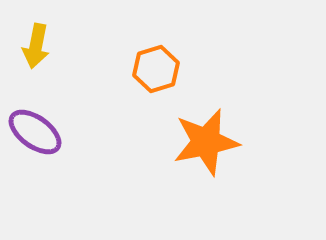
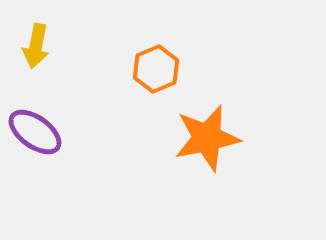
orange hexagon: rotated 6 degrees counterclockwise
orange star: moved 1 px right, 4 px up
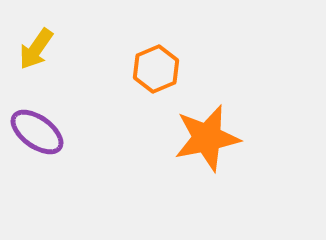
yellow arrow: moved 3 px down; rotated 24 degrees clockwise
purple ellipse: moved 2 px right
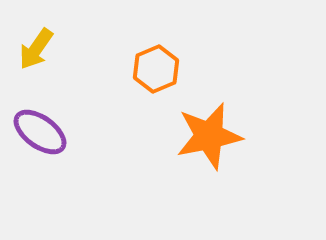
purple ellipse: moved 3 px right
orange star: moved 2 px right, 2 px up
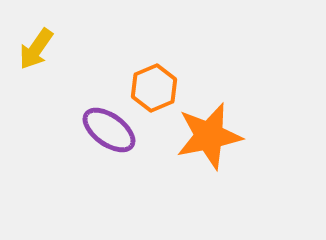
orange hexagon: moved 2 px left, 19 px down
purple ellipse: moved 69 px right, 2 px up
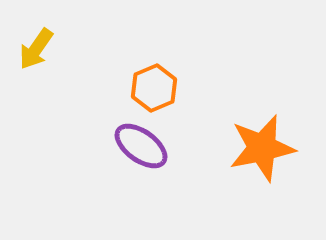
purple ellipse: moved 32 px right, 16 px down
orange star: moved 53 px right, 12 px down
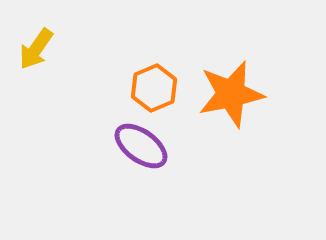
orange star: moved 31 px left, 54 px up
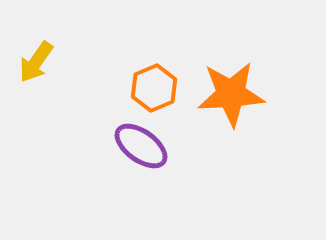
yellow arrow: moved 13 px down
orange star: rotated 8 degrees clockwise
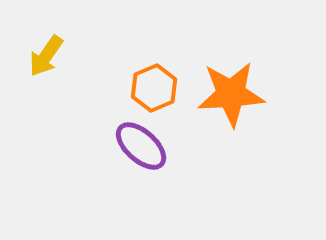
yellow arrow: moved 10 px right, 6 px up
purple ellipse: rotated 6 degrees clockwise
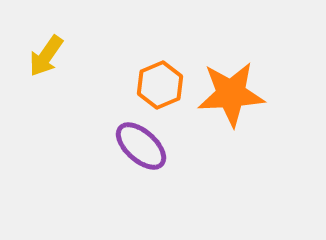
orange hexagon: moved 6 px right, 3 px up
